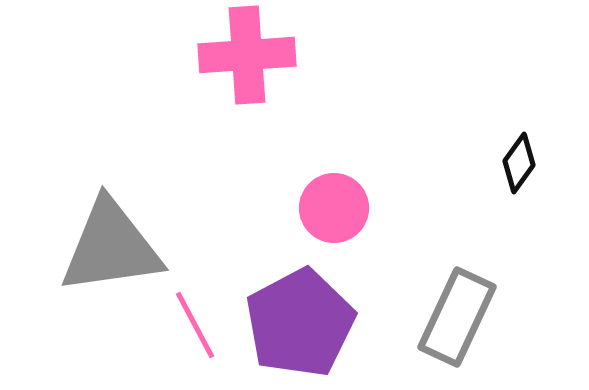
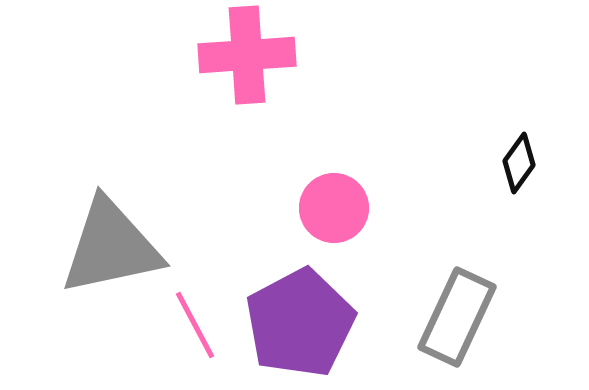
gray triangle: rotated 4 degrees counterclockwise
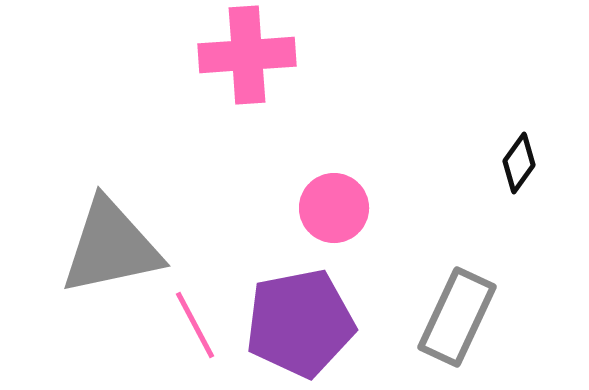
purple pentagon: rotated 17 degrees clockwise
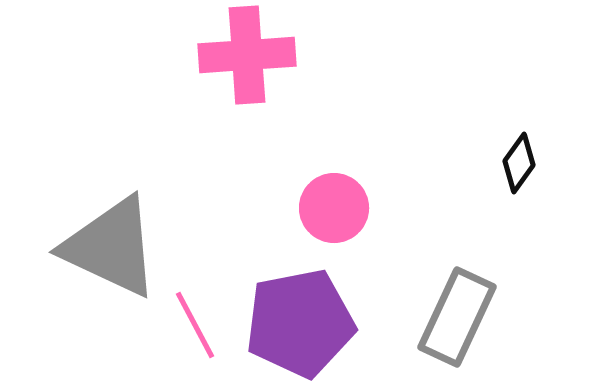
gray triangle: rotated 37 degrees clockwise
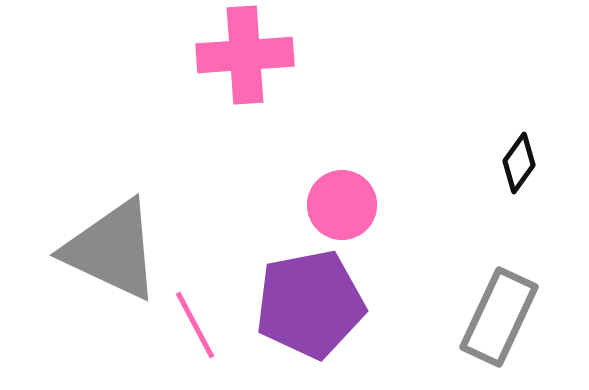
pink cross: moved 2 px left
pink circle: moved 8 px right, 3 px up
gray triangle: moved 1 px right, 3 px down
gray rectangle: moved 42 px right
purple pentagon: moved 10 px right, 19 px up
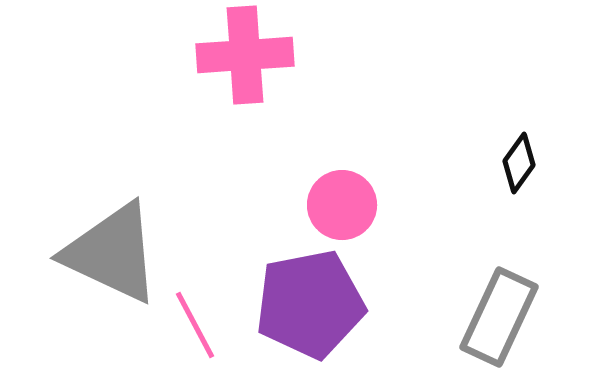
gray triangle: moved 3 px down
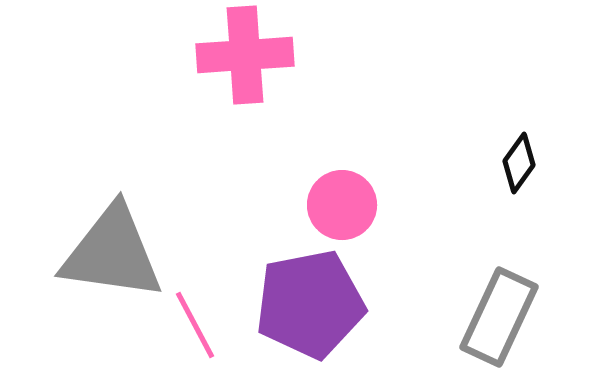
gray triangle: rotated 17 degrees counterclockwise
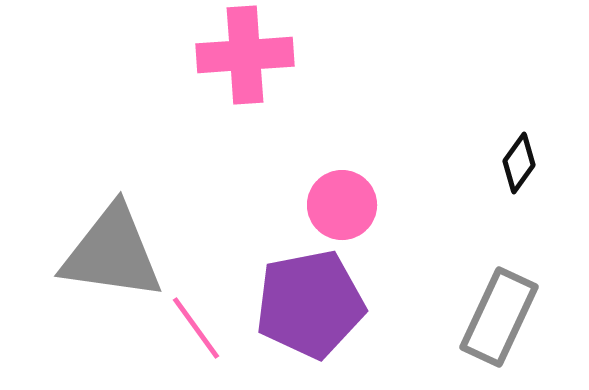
pink line: moved 1 px right, 3 px down; rotated 8 degrees counterclockwise
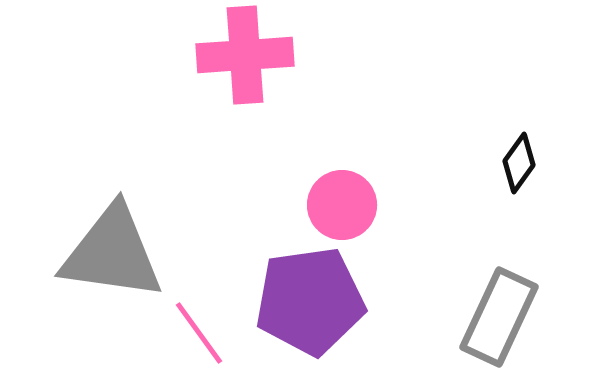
purple pentagon: moved 3 px up; rotated 3 degrees clockwise
pink line: moved 3 px right, 5 px down
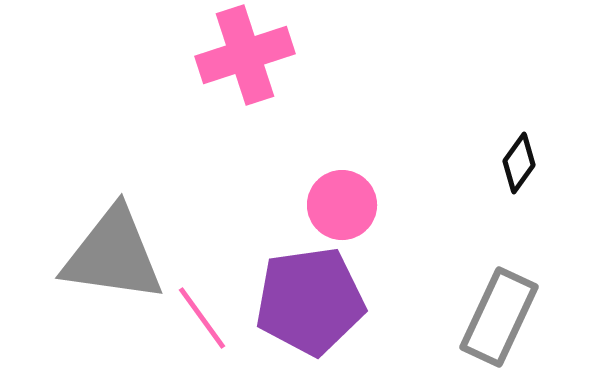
pink cross: rotated 14 degrees counterclockwise
gray triangle: moved 1 px right, 2 px down
pink line: moved 3 px right, 15 px up
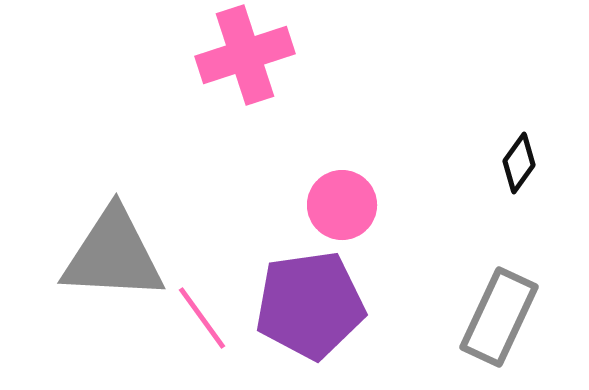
gray triangle: rotated 5 degrees counterclockwise
purple pentagon: moved 4 px down
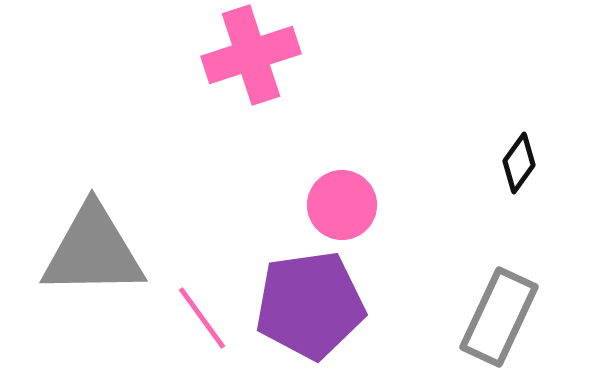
pink cross: moved 6 px right
gray triangle: moved 20 px left, 4 px up; rotated 4 degrees counterclockwise
